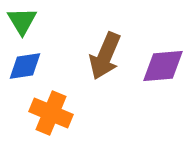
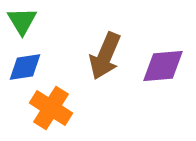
blue diamond: moved 1 px down
orange cross: moved 5 px up; rotated 9 degrees clockwise
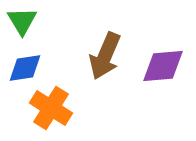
blue diamond: moved 1 px down
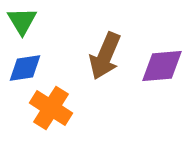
purple diamond: moved 1 px left
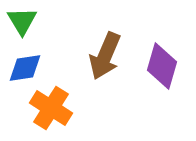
purple diamond: rotated 69 degrees counterclockwise
